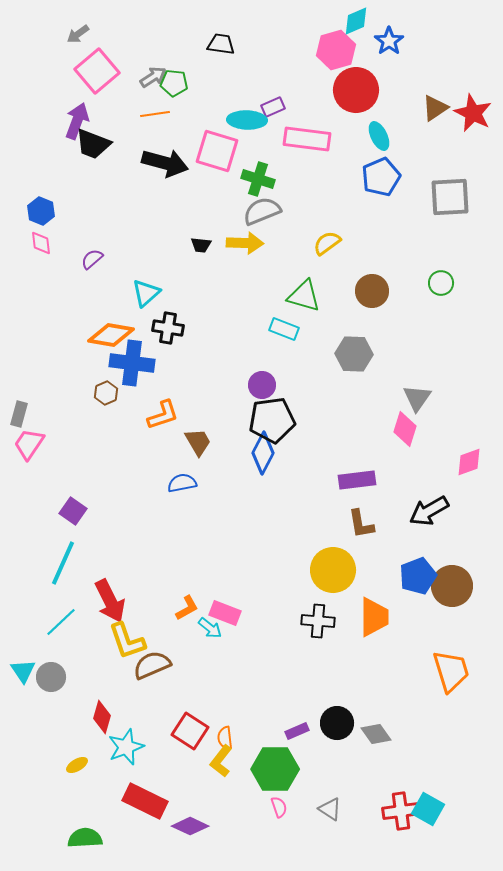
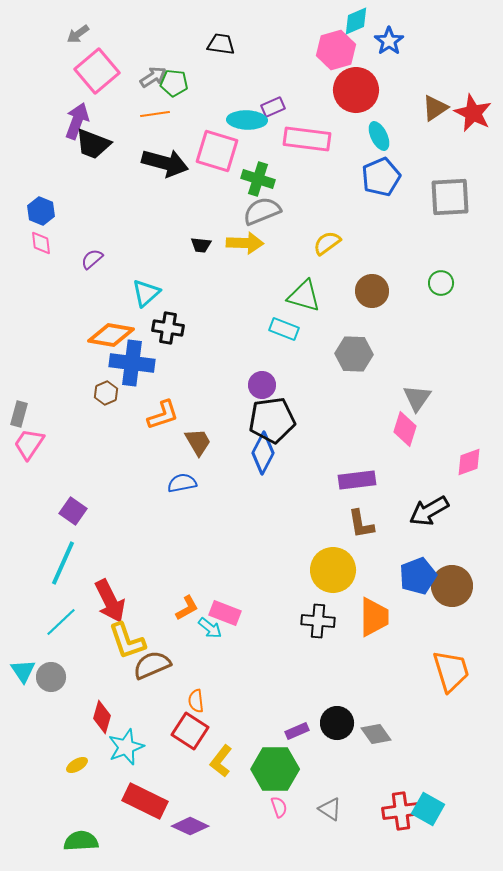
orange semicircle at (225, 738): moved 29 px left, 37 px up
green semicircle at (85, 838): moved 4 px left, 3 px down
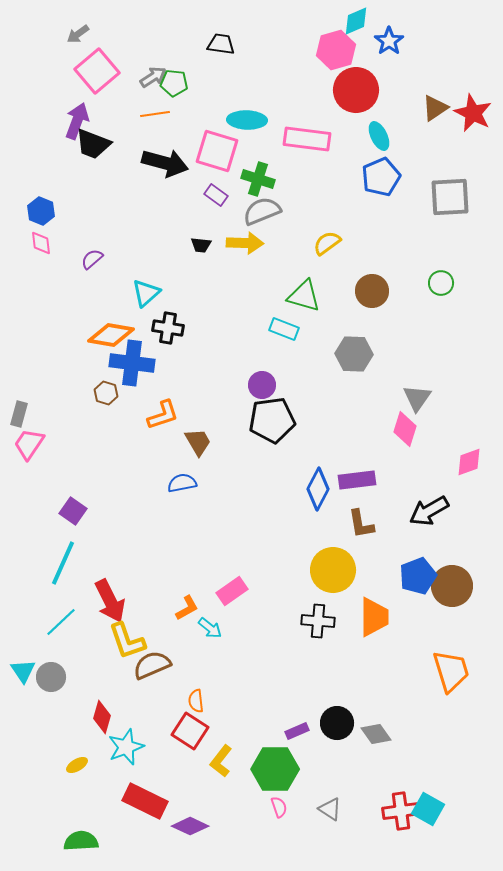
purple rectangle at (273, 107): moved 57 px left, 88 px down; rotated 60 degrees clockwise
brown hexagon at (106, 393): rotated 20 degrees counterclockwise
blue diamond at (263, 453): moved 55 px right, 36 px down
pink rectangle at (225, 613): moved 7 px right, 22 px up; rotated 56 degrees counterclockwise
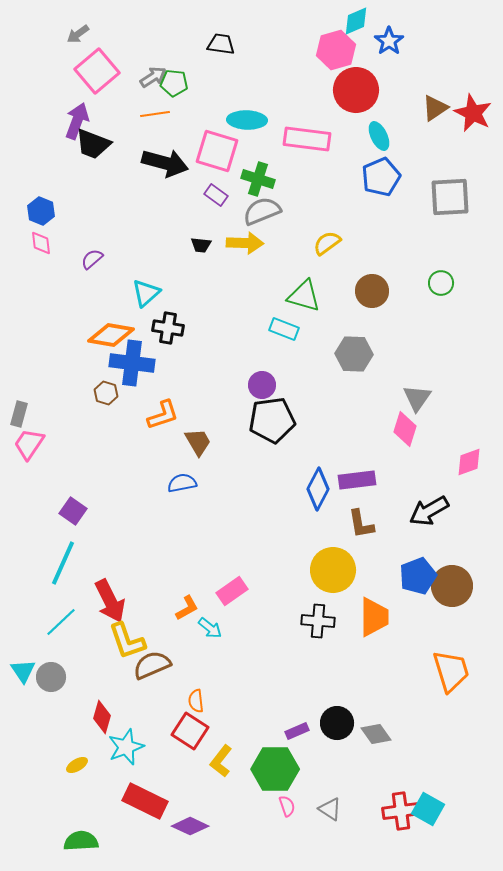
pink semicircle at (279, 807): moved 8 px right, 1 px up
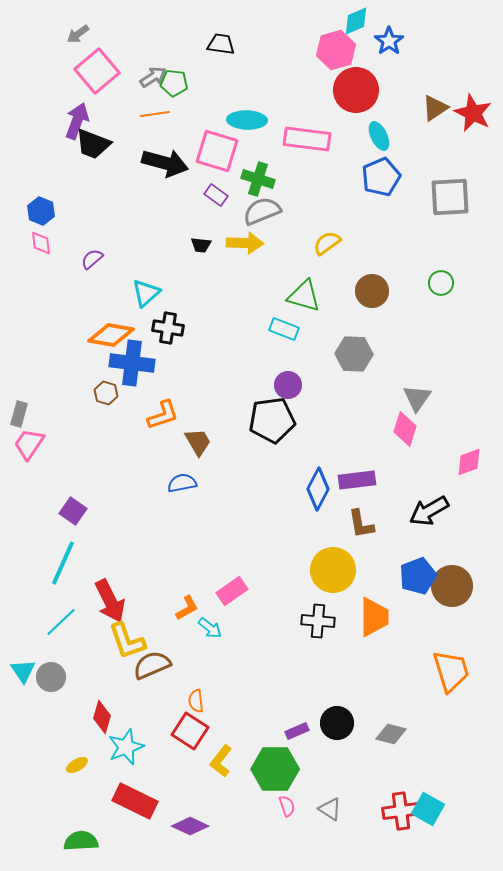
purple circle at (262, 385): moved 26 px right
gray diamond at (376, 734): moved 15 px right; rotated 40 degrees counterclockwise
red rectangle at (145, 801): moved 10 px left
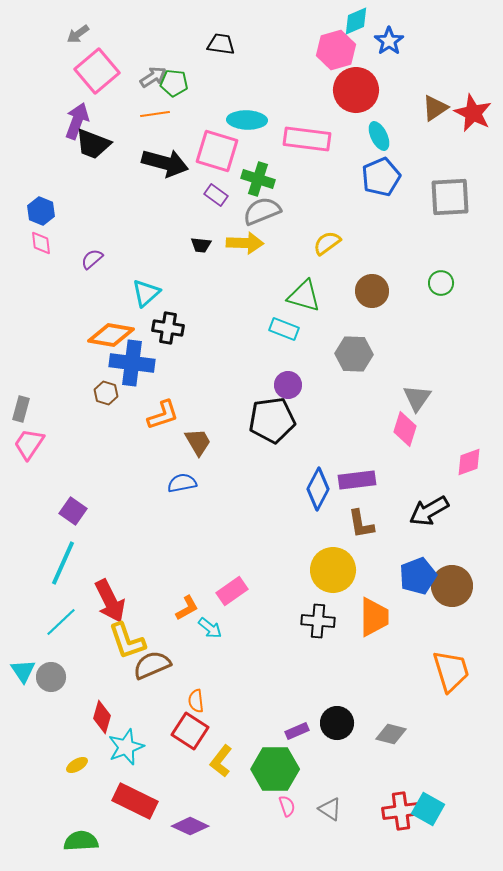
gray rectangle at (19, 414): moved 2 px right, 5 px up
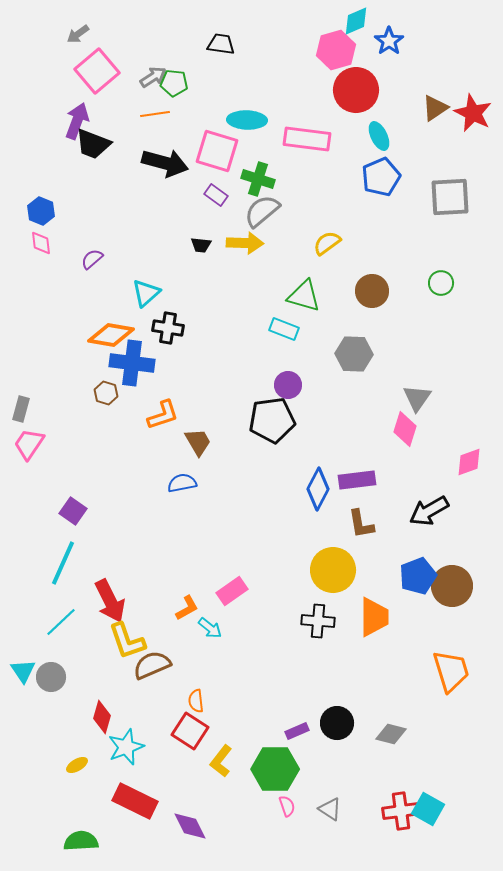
gray semicircle at (262, 211): rotated 18 degrees counterclockwise
purple diamond at (190, 826): rotated 39 degrees clockwise
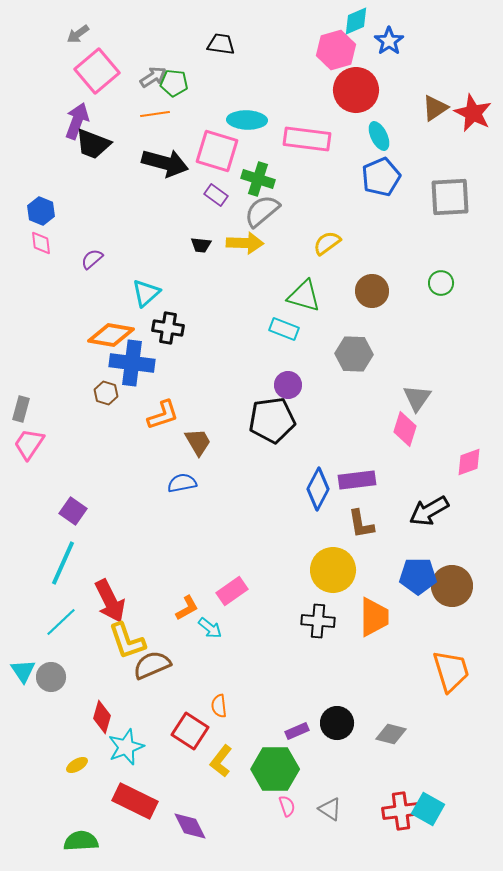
blue pentagon at (418, 576): rotated 21 degrees clockwise
orange semicircle at (196, 701): moved 23 px right, 5 px down
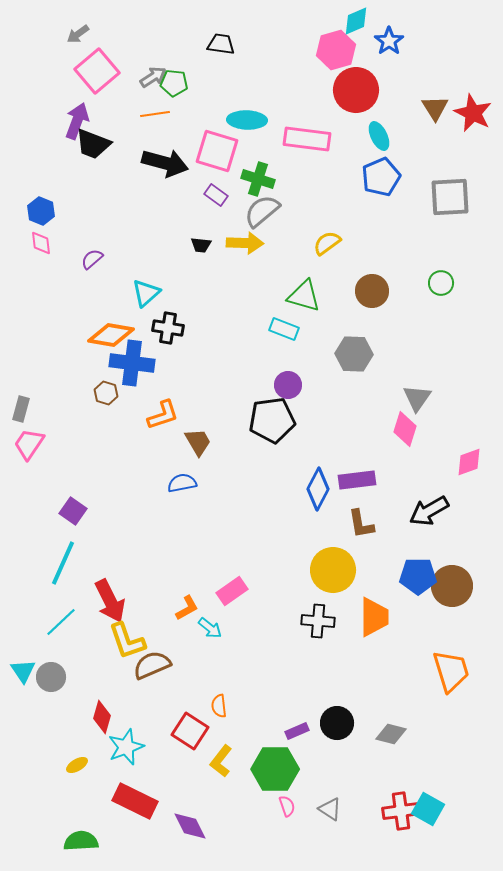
brown triangle at (435, 108): rotated 28 degrees counterclockwise
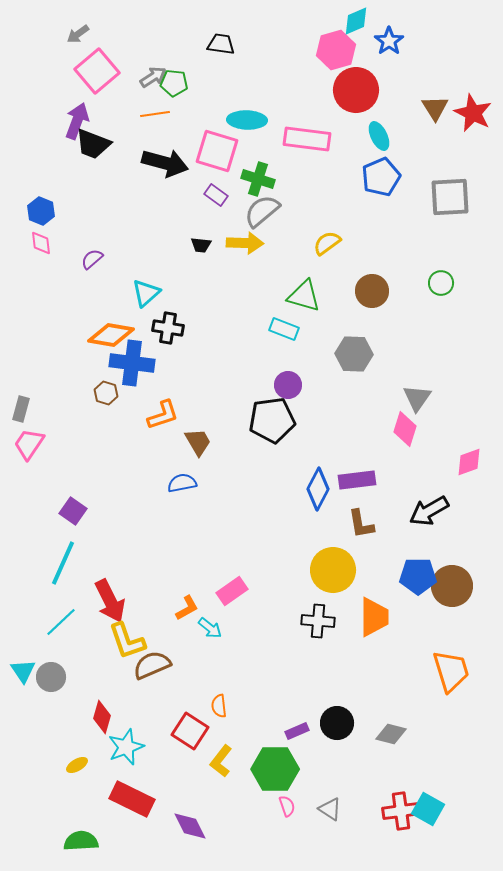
red rectangle at (135, 801): moved 3 px left, 2 px up
